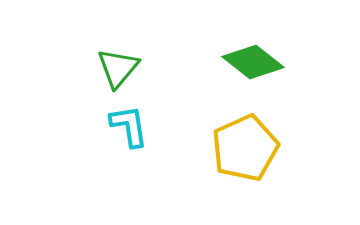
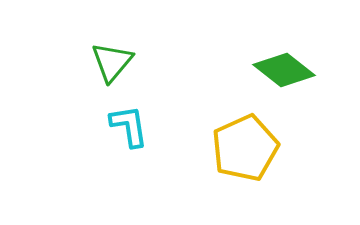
green diamond: moved 31 px right, 8 px down
green triangle: moved 6 px left, 6 px up
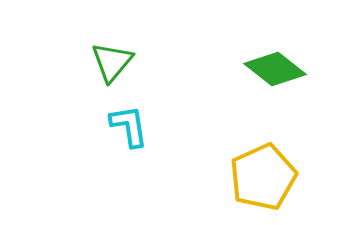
green diamond: moved 9 px left, 1 px up
yellow pentagon: moved 18 px right, 29 px down
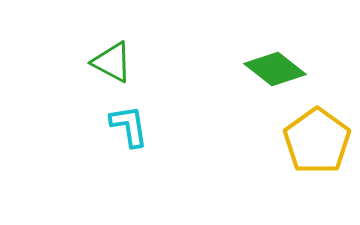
green triangle: rotated 42 degrees counterclockwise
yellow pentagon: moved 54 px right, 36 px up; rotated 12 degrees counterclockwise
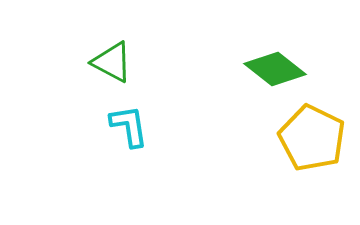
yellow pentagon: moved 5 px left, 3 px up; rotated 10 degrees counterclockwise
